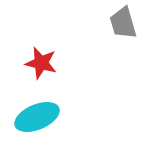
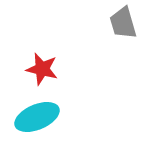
red star: moved 1 px right, 6 px down
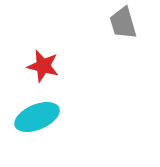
red star: moved 1 px right, 3 px up
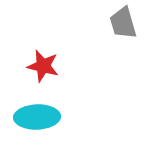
cyan ellipse: rotated 21 degrees clockwise
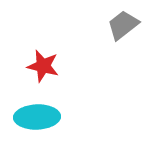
gray trapezoid: moved 2 px down; rotated 68 degrees clockwise
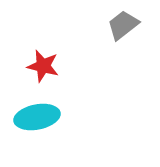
cyan ellipse: rotated 9 degrees counterclockwise
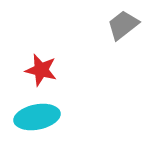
red star: moved 2 px left, 4 px down
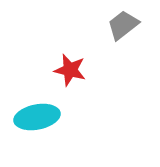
red star: moved 29 px right
